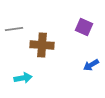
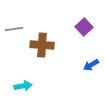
purple square: rotated 24 degrees clockwise
cyan arrow: moved 8 px down
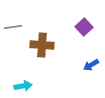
gray line: moved 1 px left, 2 px up
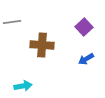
gray line: moved 1 px left, 5 px up
blue arrow: moved 5 px left, 6 px up
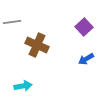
brown cross: moved 5 px left; rotated 20 degrees clockwise
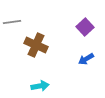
purple square: moved 1 px right
brown cross: moved 1 px left
cyan arrow: moved 17 px right
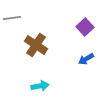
gray line: moved 4 px up
brown cross: rotated 10 degrees clockwise
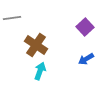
cyan arrow: moved 15 px up; rotated 60 degrees counterclockwise
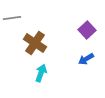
purple square: moved 2 px right, 3 px down
brown cross: moved 1 px left, 2 px up
cyan arrow: moved 1 px right, 2 px down
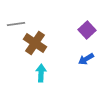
gray line: moved 4 px right, 6 px down
cyan arrow: rotated 18 degrees counterclockwise
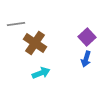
purple square: moved 7 px down
blue arrow: rotated 42 degrees counterclockwise
cyan arrow: rotated 66 degrees clockwise
